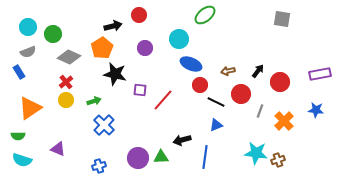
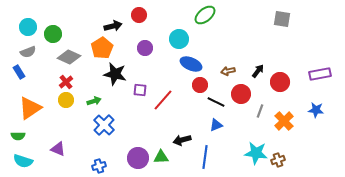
cyan semicircle at (22, 160): moved 1 px right, 1 px down
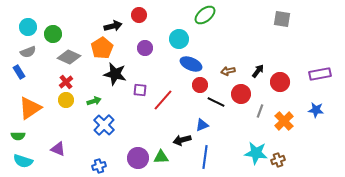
blue triangle at (216, 125): moved 14 px left
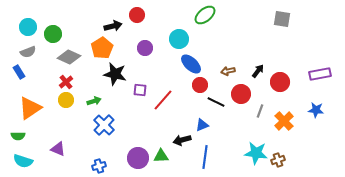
red circle at (139, 15): moved 2 px left
blue ellipse at (191, 64): rotated 20 degrees clockwise
green triangle at (161, 157): moved 1 px up
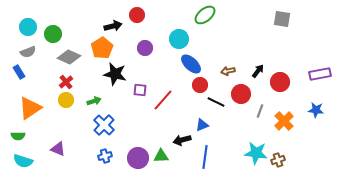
blue cross at (99, 166): moved 6 px right, 10 px up
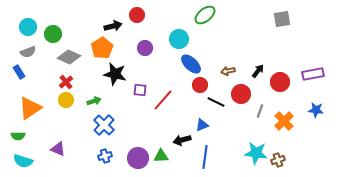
gray square at (282, 19): rotated 18 degrees counterclockwise
purple rectangle at (320, 74): moved 7 px left
